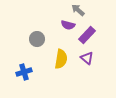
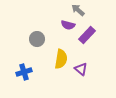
purple triangle: moved 6 px left, 11 px down
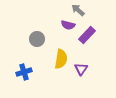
purple triangle: rotated 24 degrees clockwise
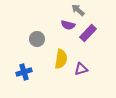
purple rectangle: moved 1 px right, 2 px up
purple triangle: rotated 40 degrees clockwise
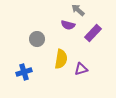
purple rectangle: moved 5 px right
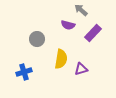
gray arrow: moved 3 px right
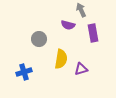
gray arrow: rotated 24 degrees clockwise
purple rectangle: rotated 54 degrees counterclockwise
gray circle: moved 2 px right
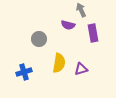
yellow semicircle: moved 2 px left, 4 px down
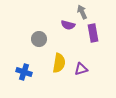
gray arrow: moved 1 px right, 2 px down
blue cross: rotated 35 degrees clockwise
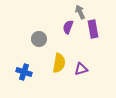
gray arrow: moved 2 px left
purple semicircle: moved 2 px down; rotated 96 degrees clockwise
purple rectangle: moved 4 px up
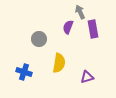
purple triangle: moved 6 px right, 8 px down
